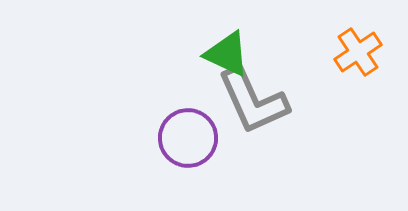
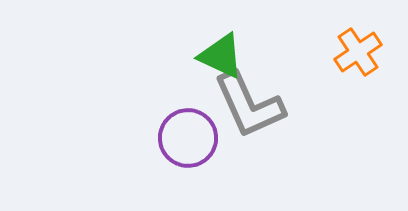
green triangle: moved 6 px left, 2 px down
gray L-shape: moved 4 px left, 4 px down
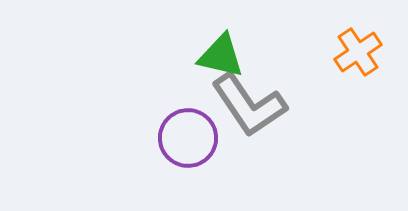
green triangle: rotated 12 degrees counterclockwise
gray L-shape: rotated 10 degrees counterclockwise
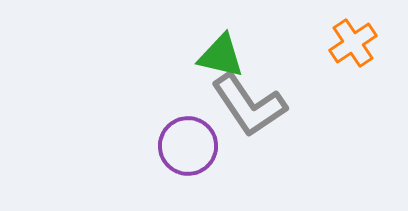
orange cross: moved 5 px left, 9 px up
purple circle: moved 8 px down
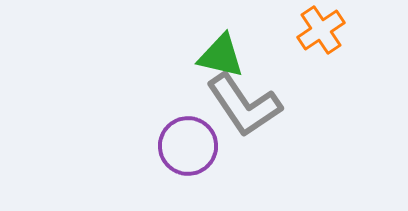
orange cross: moved 32 px left, 13 px up
gray L-shape: moved 5 px left
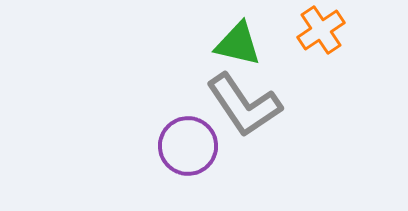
green triangle: moved 17 px right, 12 px up
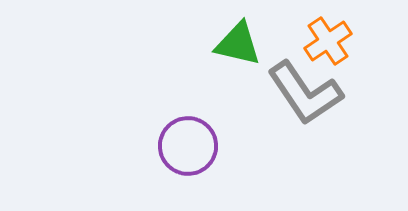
orange cross: moved 7 px right, 11 px down
gray L-shape: moved 61 px right, 12 px up
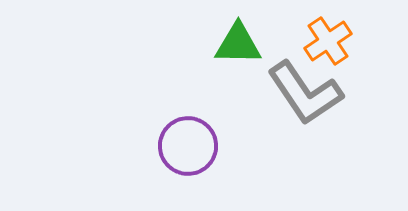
green triangle: rotated 12 degrees counterclockwise
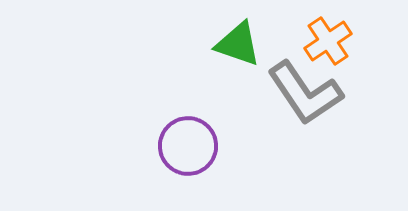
green triangle: rotated 18 degrees clockwise
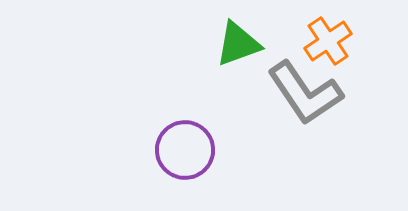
green triangle: rotated 39 degrees counterclockwise
purple circle: moved 3 px left, 4 px down
